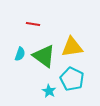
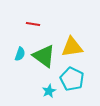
cyan star: rotated 16 degrees clockwise
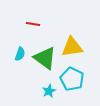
green triangle: moved 1 px right, 2 px down
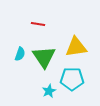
red line: moved 5 px right
yellow triangle: moved 4 px right
green triangle: moved 1 px left, 1 px up; rotated 20 degrees clockwise
cyan pentagon: rotated 25 degrees counterclockwise
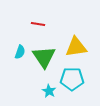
cyan semicircle: moved 2 px up
cyan star: rotated 16 degrees counterclockwise
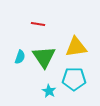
cyan semicircle: moved 5 px down
cyan pentagon: moved 2 px right
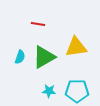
green triangle: rotated 35 degrees clockwise
cyan pentagon: moved 3 px right, 12 px down
cyan star: rotated 24 degrees counterclockwise
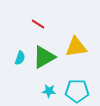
red line: rotated 24 degrees clockwise
cyan semicircle: moved 1 px down
